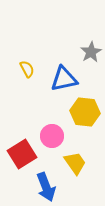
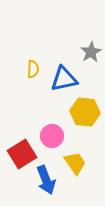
yellow semicircle: moved 6 px right; rotated 30 degrees clockwise
blue arrow: moved 7 px up
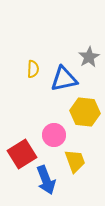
gray star: moved 2 px left, 5 px down
pink circle: moved 2 px right, 1 px up
yellow trapezoid: moved 2 px up; rotated 15 degrees clockwise
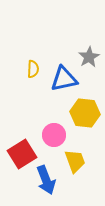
yellow hexagon: moved 1 px down
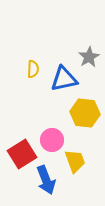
pink circle: moved 2 px left, 5 px down
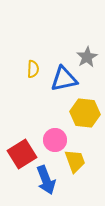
gray star: moved 2 px left
pink circle: moved 3 px right
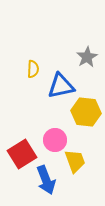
blue triangle: moved 3 px left, 7 px down
yellow hexagon: moved 1 px right, 1 px up
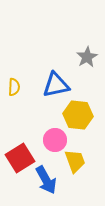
yellow semicircle: moved 19 px left, 18 px down
blue triangle: moved 5 px left, 1 px up
yellow hexagon: moved 8 px left, 3 px down
red square: moved 2 px left, 4 px down
blue arrow: rotated 8 degrees counterclockwise
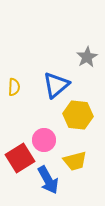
blue triangle: rotated 28 degrees counterclockwise
pink circle: moved 11 px left
yellow trapezoid: rotated 95 degrees clockwise
blue arrow: moved 2 px right
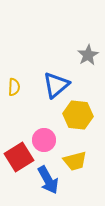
gray star: moved 1 px right, 2 px up
red square: moved 1 px left, 1 px up
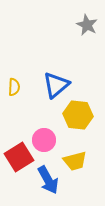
gray star: moved 1 px left, 30 px up; rotated 15 degrees counterclockwise
